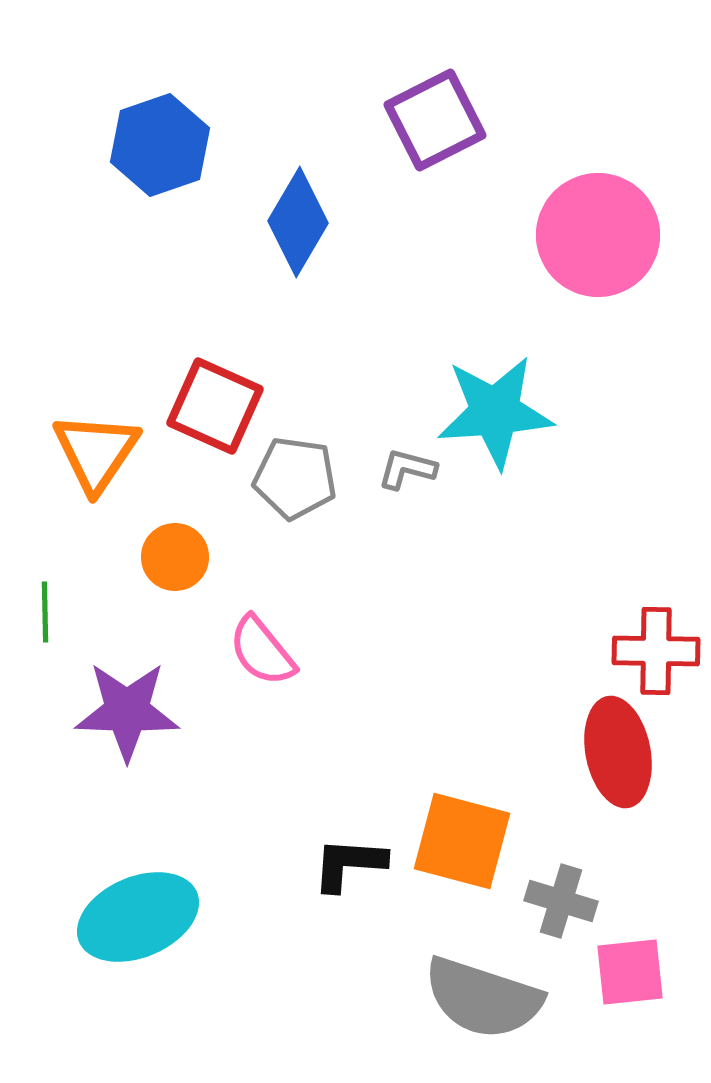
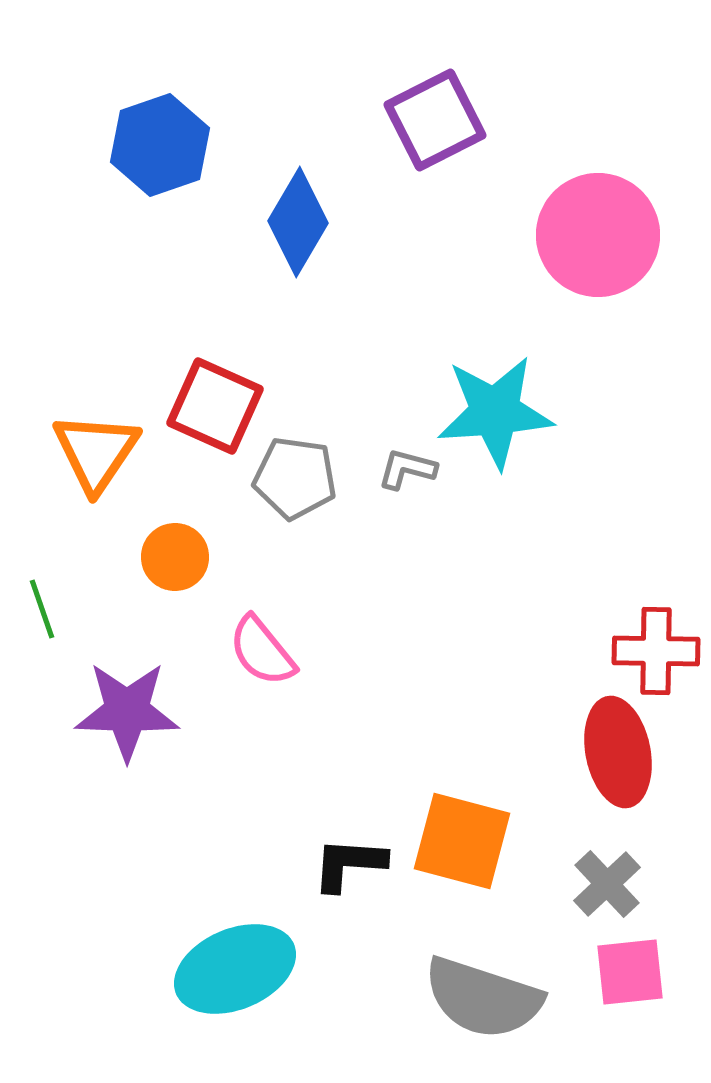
green line: moved 3 px left, 3 px up; rotated 18 degrees counterclockwise
gray cross: moved 46 px right, 17 px up; rotated 30 degrees clockwise
cyan ellipse: moved 97 px right, 52 px down
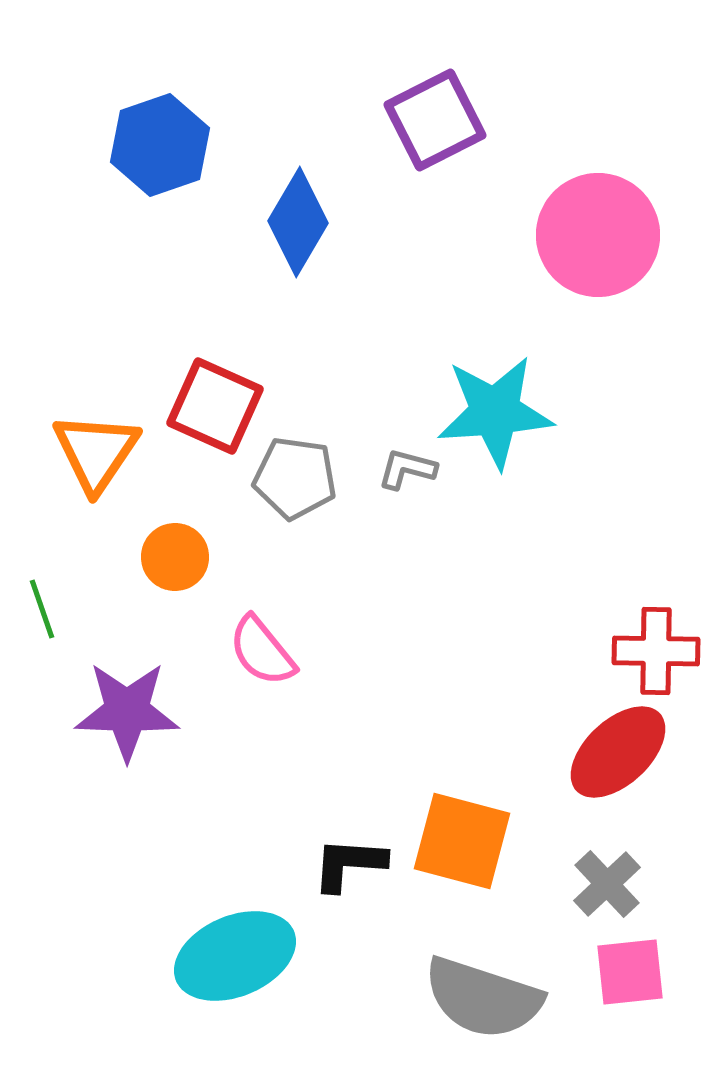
red ellipse: rotated 58 degrees clockwise
cyan ellipse: moved 13 px up
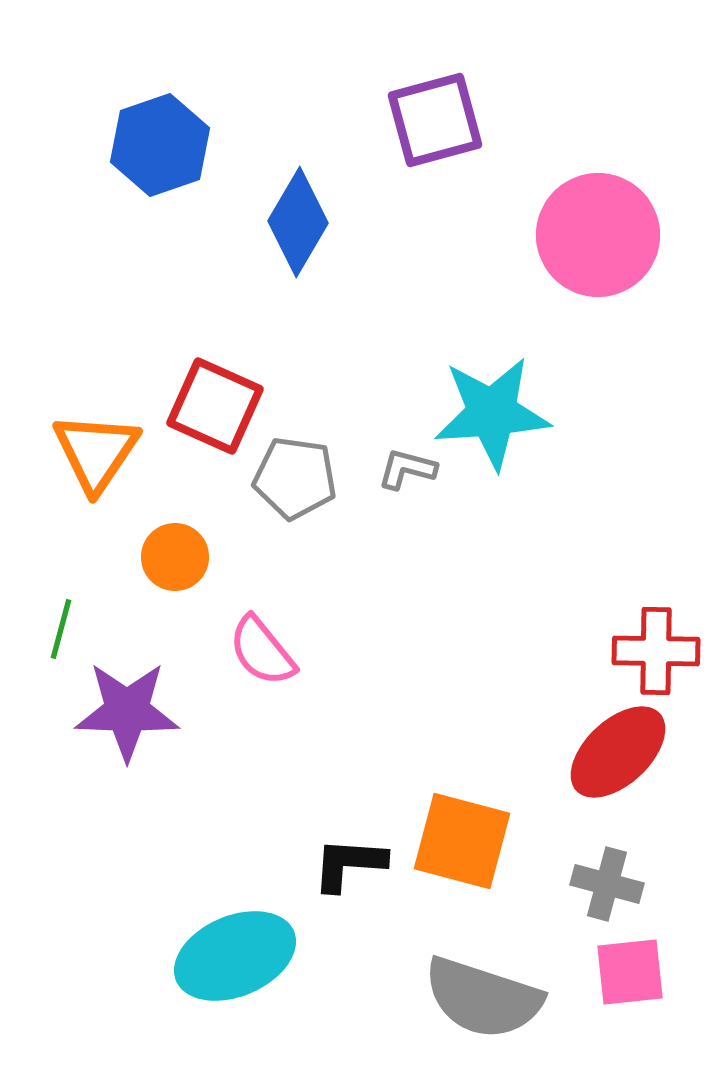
purple square: rotated 12 degrees clockwise
cyan star: moved 3 px left, 1 px down
green line: moved 19 px right, 20 px down; rotated 34 degrees clockwise
gray cross: rotated 32 degrees counterclockwise
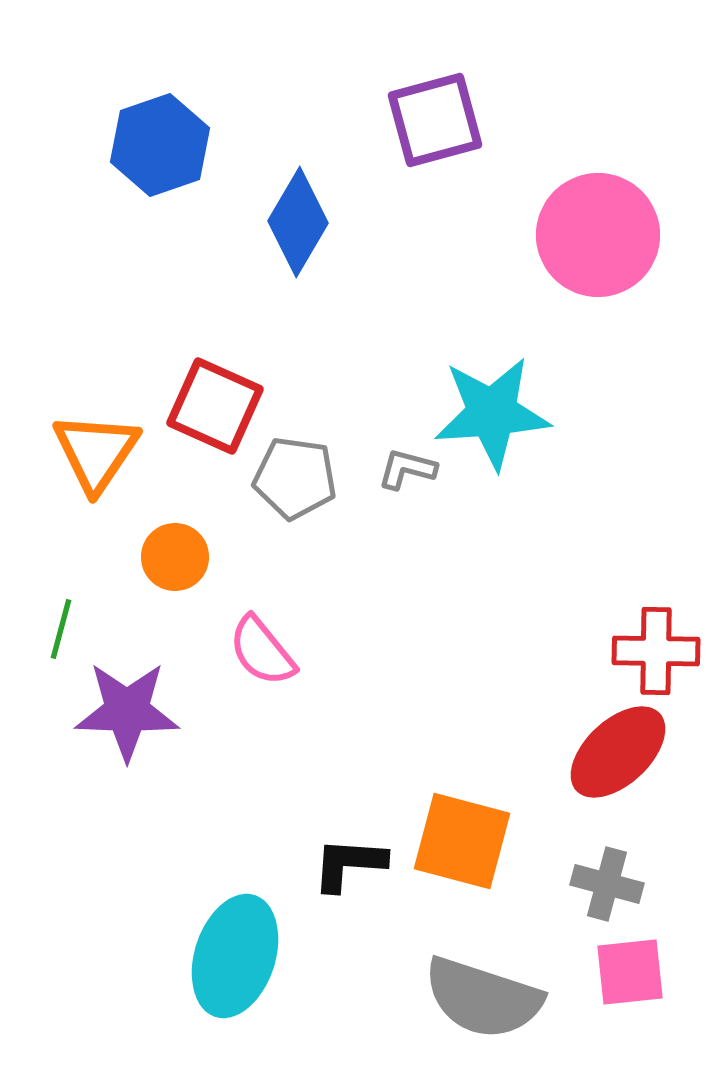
cyan ellipse: rotated 49 degrees counterclockwise
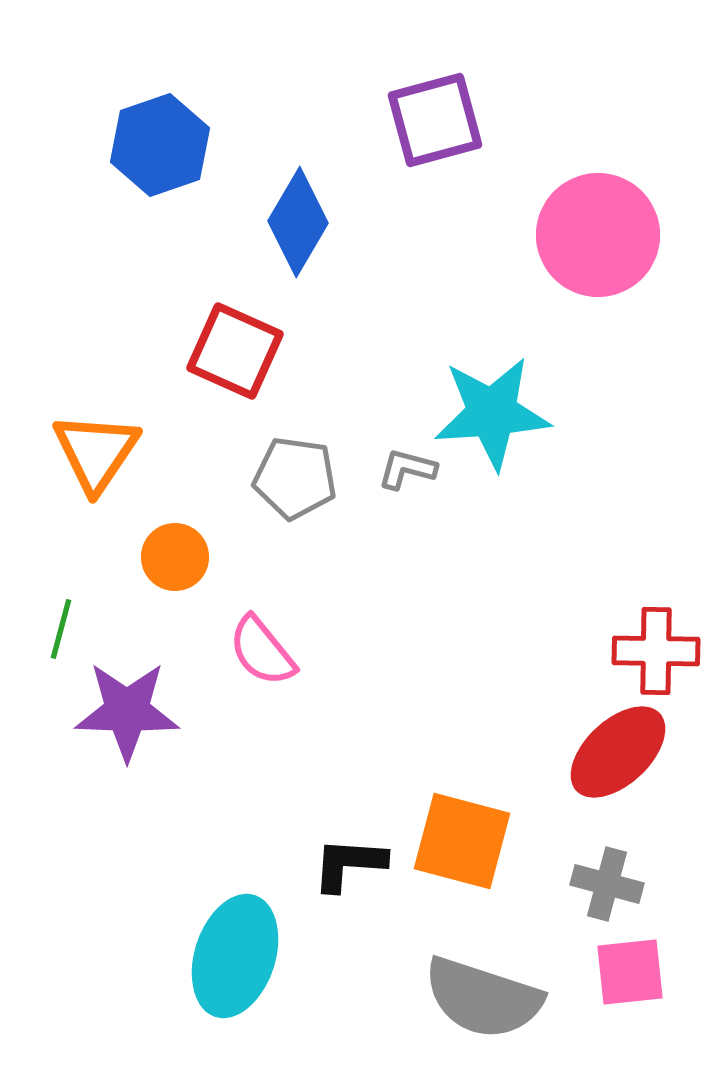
red square: moved 20 px right, 55 px up
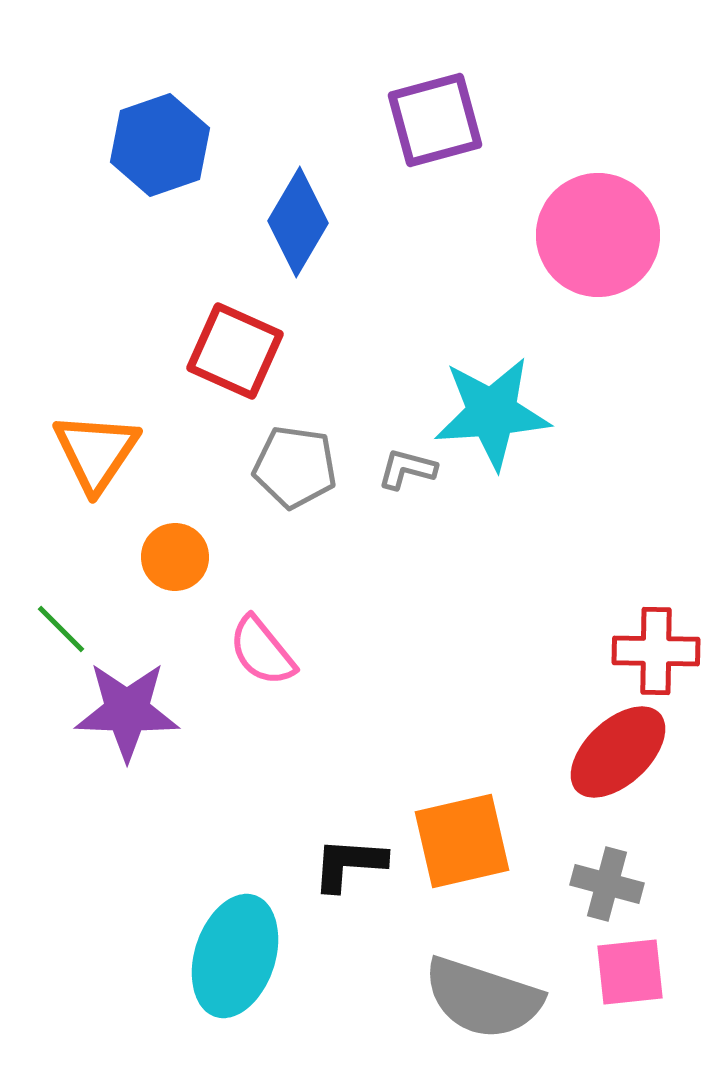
gray pentagon: moved 11 px up
green line: rotated 60 degrees counterclockwise
orange square: rotated 28 degrees counterclockwise
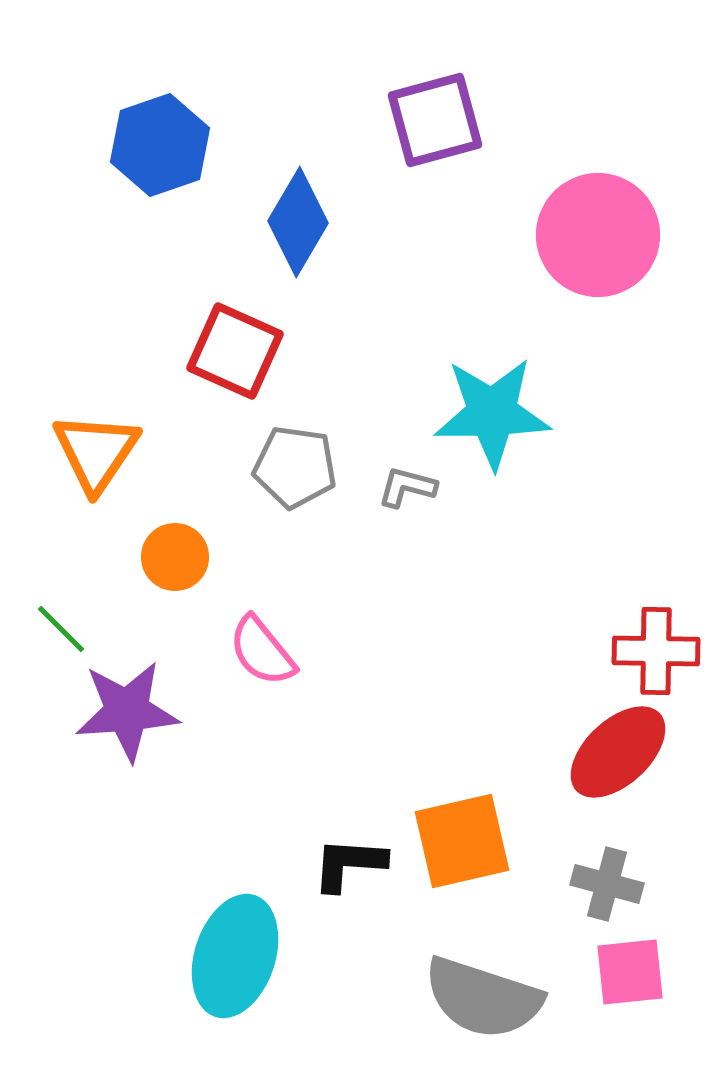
cyan star: rotated 3 degrees clockwise
gray L-shape: moved 18 px down
purple star: rotated 6 degrees counterclockwise
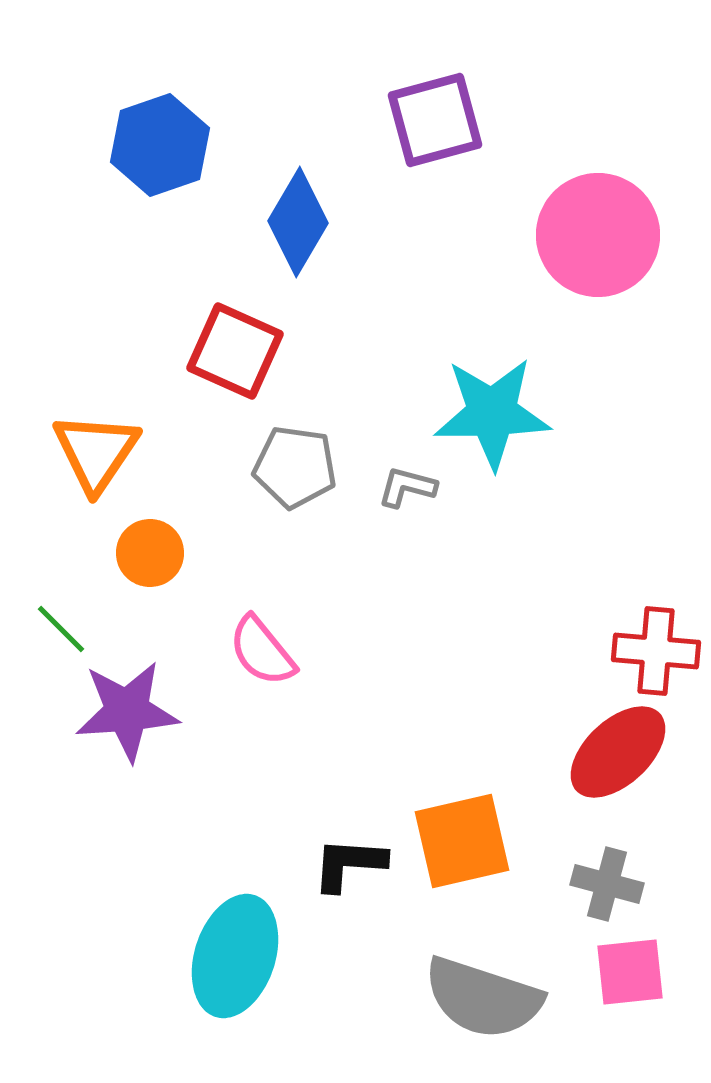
orange circle: moved 25 px left, 4 px up
red cross: rotated 4 degrees clockwise
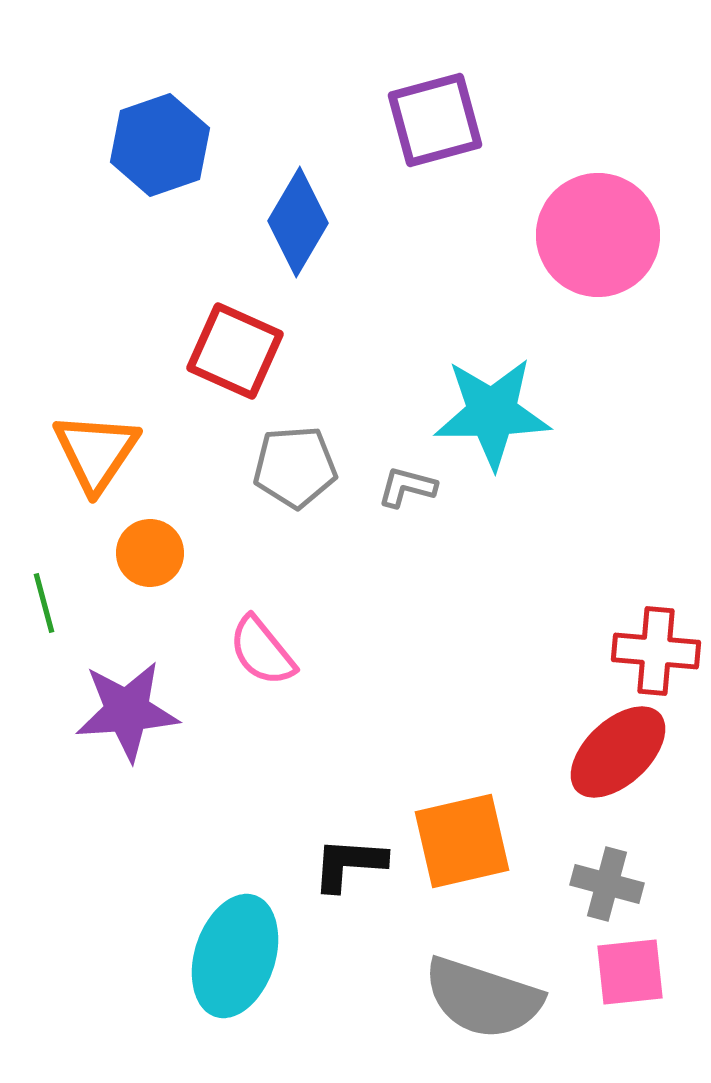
gray pentagon: rotated 12 degrees counterclockwise
green line: moved 17 px left, 26 px up; rotated 30 degrees clockwise
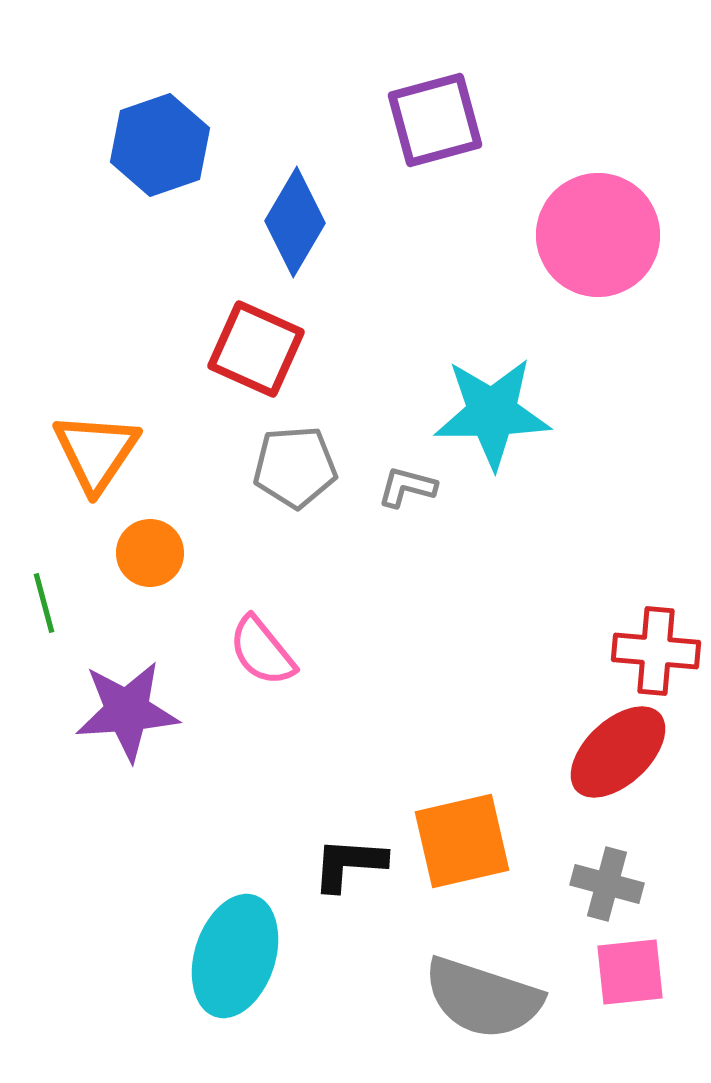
blue diamond: moved 3 px left
red square: moved 21 px right, 2 px up
